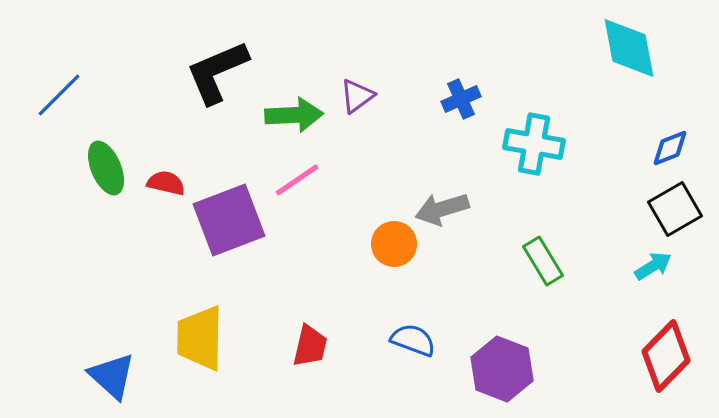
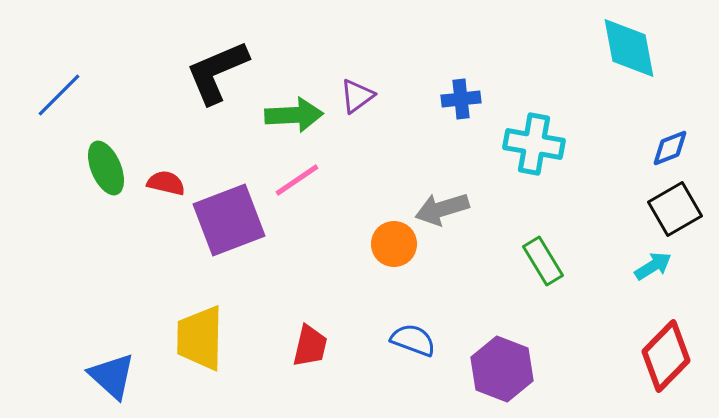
blue cross: rotated 18 degrees clockwise
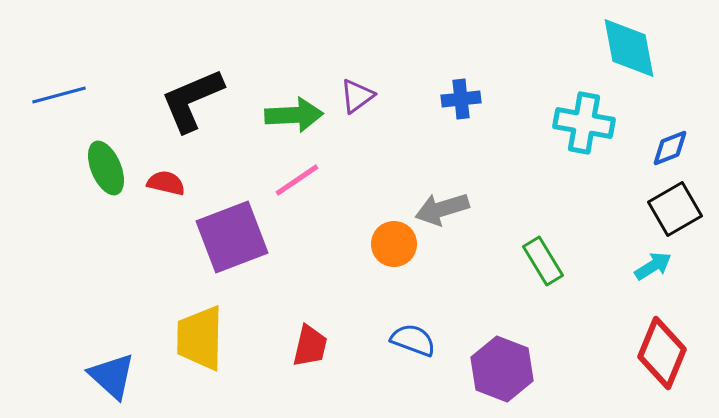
black L-shape: moved 25 px left, 28 px down
blue line: rotated 30 degrees clockwise
cyan cross: moved 50 px right, 21 px up
purple square: moved 3 px right, 17 px down
red diamond: moved 4 px left, 3 px up; rotated 22 degrees counterclockwise
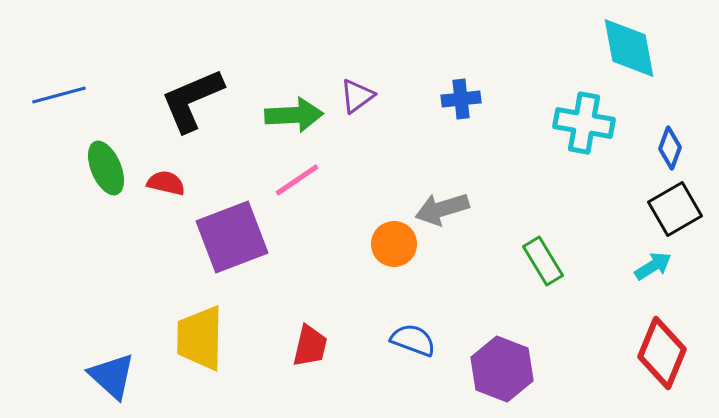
blue diamond: rotated 48 degrees counterclockwise
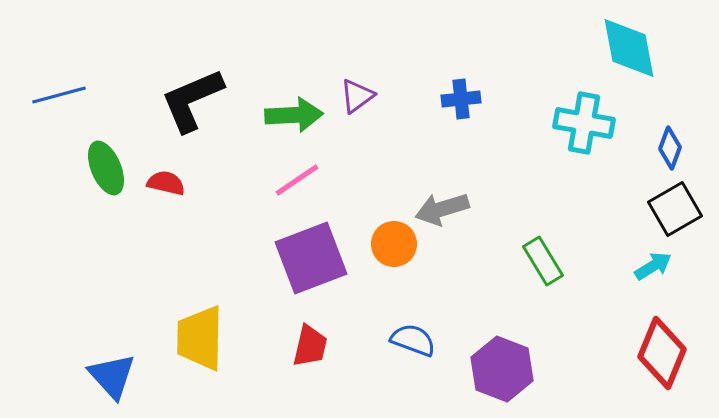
purple square: moved 79 px right, 21 px down
blue triangle: rotated 6 degrees clockwise
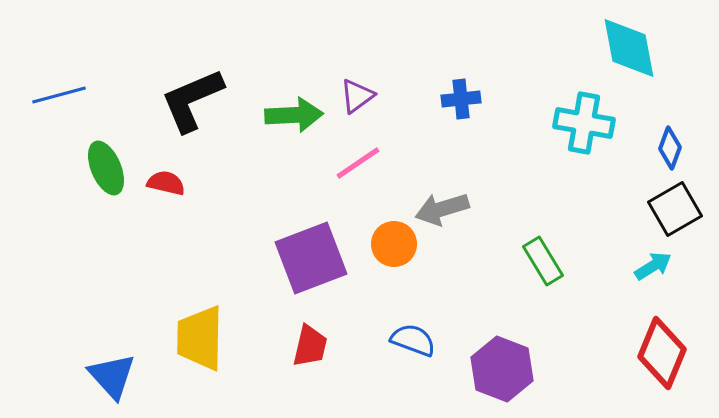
pink line: moved 61 px right, 17 px up
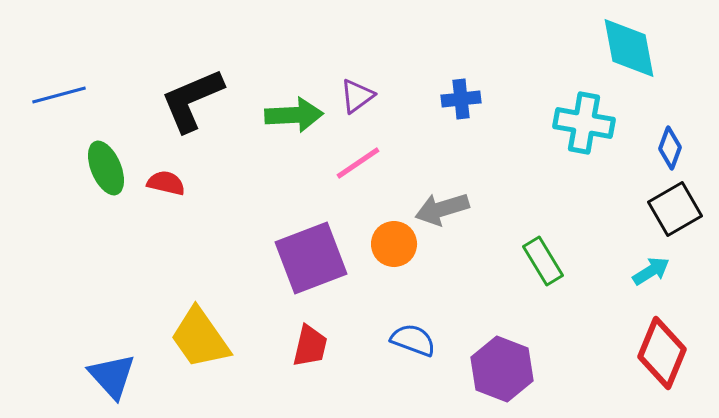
cyan arrow: moved 2 px left, 5 px down
yellow trapezoid: rotated 36 degrees counterclockwise
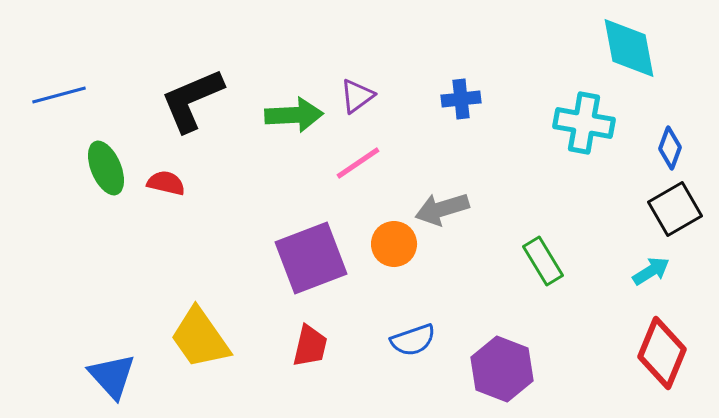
blue semicircle: rotated 141 degrees clockwise
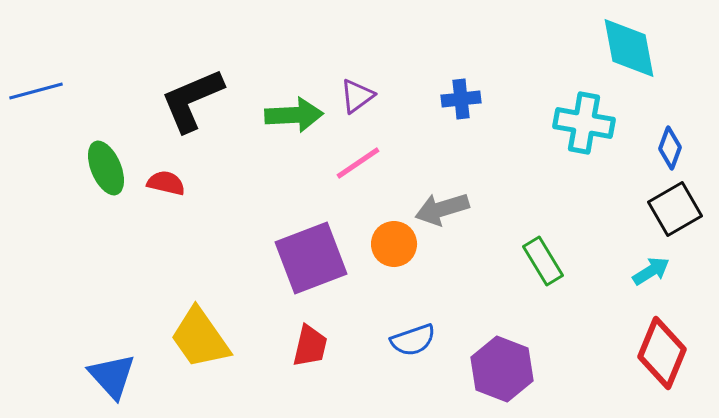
blue line: moved 23 px left, 4 px up
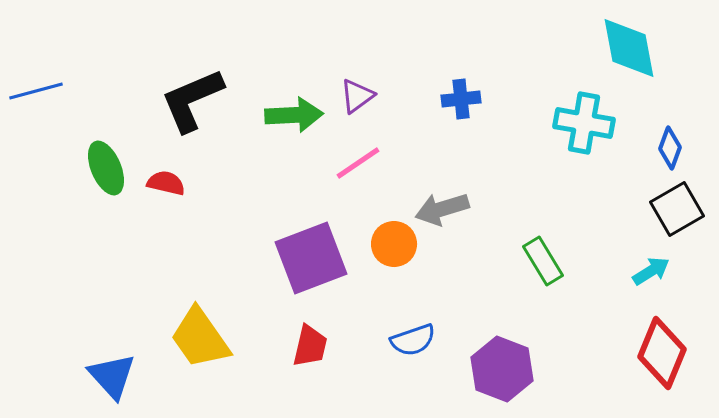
black square: moved 2 px right
